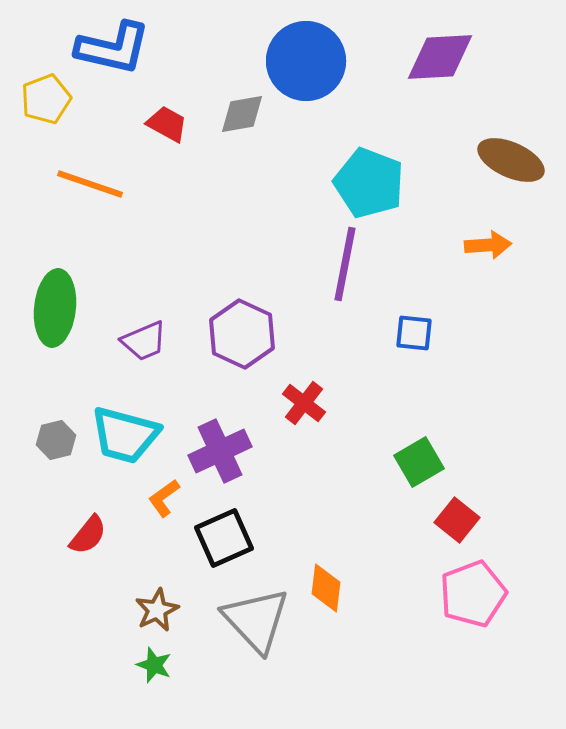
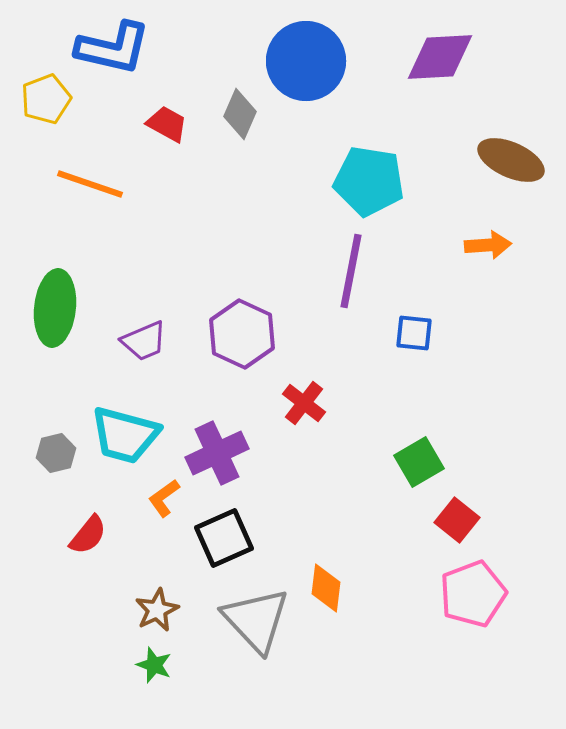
gray diamond: moved 2 px left; rotated 57 degrees counterclockwise
cyan pentagon: moved 2 px up; rotated 12 degrees counterclockwise
purple line: moved 6 px right, 7 px down
gray hexagon: moved 13 px down
purple cross: moved 3 px left, 2 px down
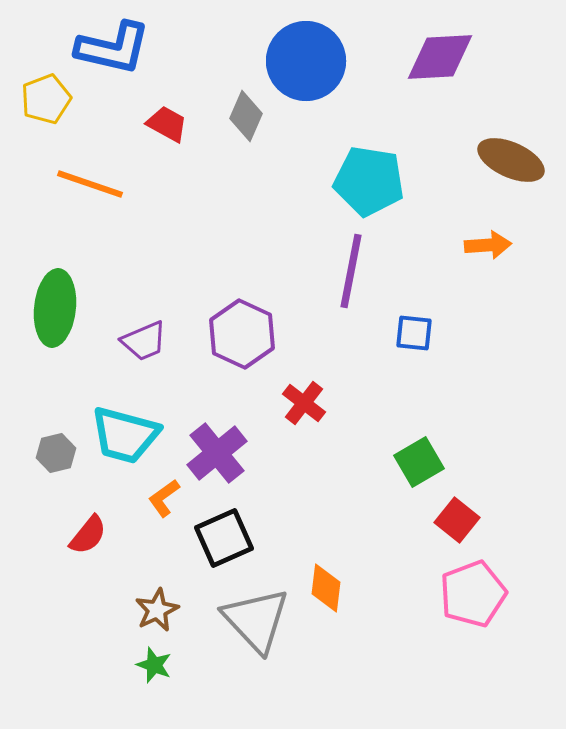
gray diamond: moved 6 px right, 2 px down
purple cross: rotated 14 degrees counterclockwise
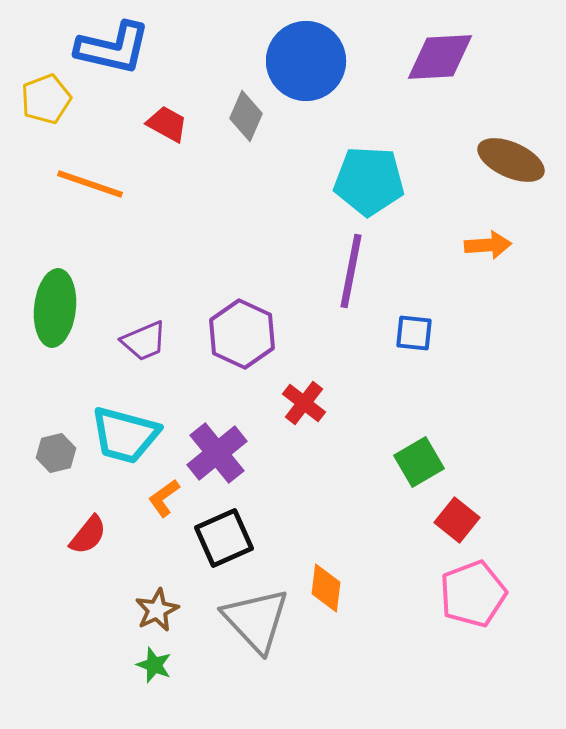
cyan pentagon: rotated 6 degrees counterclockwise
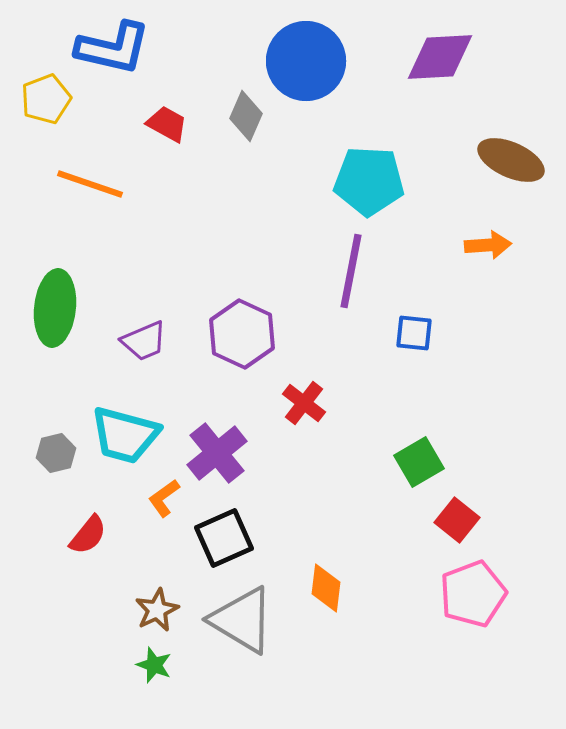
gray triangle: moved 14 px left; rotated 16 degrees counterclockwise
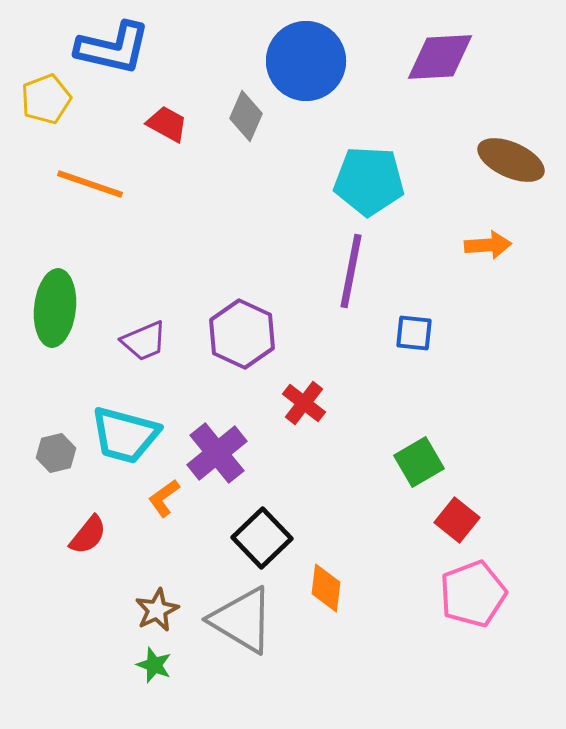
black square: moved 38 px right; rotated 20 degrees counterclockwise
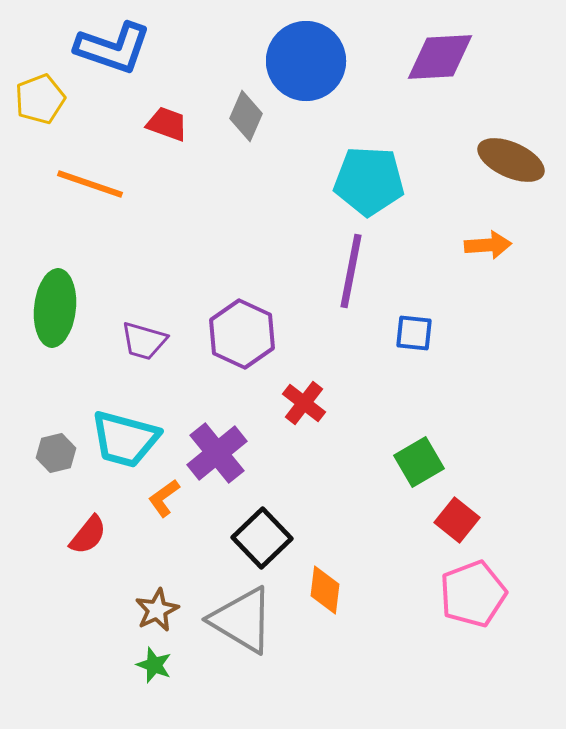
blue L-shape: rotated 6 degrees clockwise
yellow pentagon: moved 6 px left
red trapezoid: rotated 9 degrees counterclockwise
purple trapezoid: rotated 39 degrees clockwise
cyan trapezoid: moved 4 px down
orange diamond: moved 1 px left, 2 px down
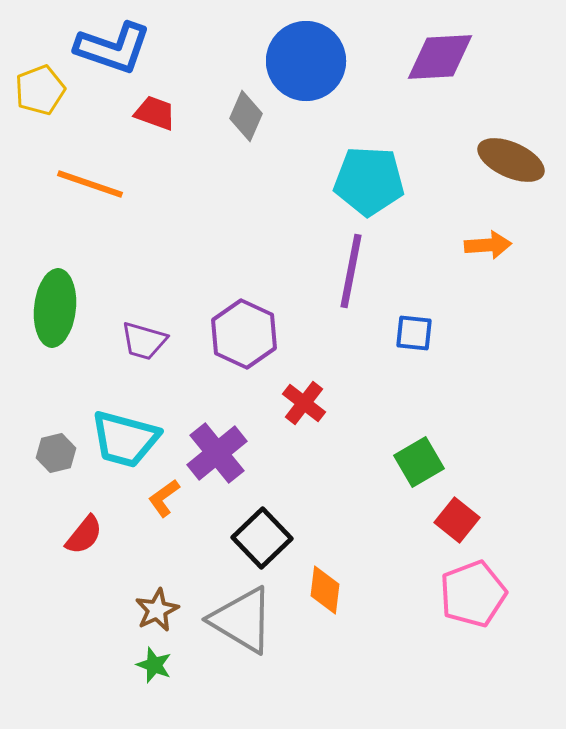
yellow pentagon: moved 9 px up
red trapezoid: moved 12 px left, 11 px up
purple hexagon: moved 2 px right
red semicircle: moved 4 px left
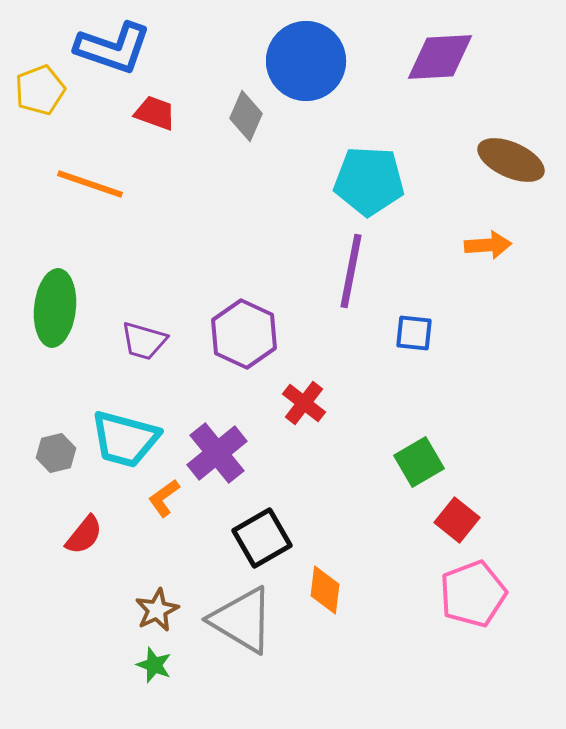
black square: rotated 14 degrees clockwise
